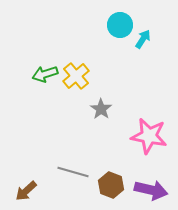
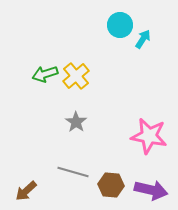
gray star: moved 25 px left, 13 px down
brown hexagon: rotated 15 degrees counterclockwise
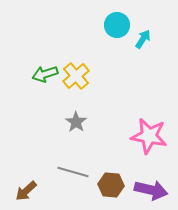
cyan circle: moved 3 px left
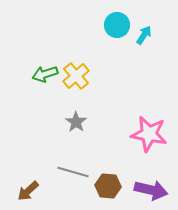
cyan arrow: moved 1 px right, 4 px up
pink star: moved 2 px up
brown hexagon: moved 3 px left, 1 px down
brown arrow: moved 2 px right
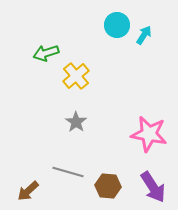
green arrow: moved 1 px right, 21 px up
gray line: moved 5 px left
purple arrow: moved 2 px right, 3 px up; rotated 44 degrees clockwise
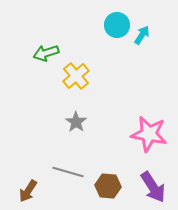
cyan arrow: moved 2 px left
brown arrow: rotated 15 degrees counterclockwise
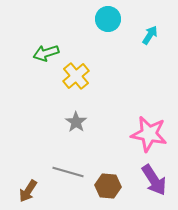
cyan circle: moved 9 px left, 6 px up
cyan arrow: moved 8 px right
purple arrow: moved 1 px right, 7 px up
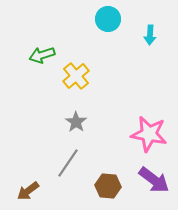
cyan arrow: rotated 150 degrees clockwise
green arrow: moved 4 px left, 2 px down
gray line: moved 9 px up; rotated 72 degrees counterclockwise
purple arrow: rotated 20 degrees counterclockwise
brown arrow: rotated 20 degrees clockwise
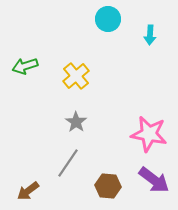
green arrow: moved 17 px left, 11 px down
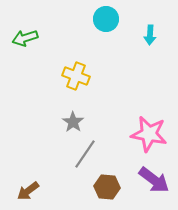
cyan circle: moved 2 px left
green arrow: moved 28 px up
yellow cross: rotated 28 degrees counterclockwise
gray star: moved 3 px left
gray line: moved 17 px right, 9 px up
brown hexagon: moved 1 px left, 1 px down
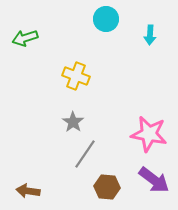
brown arrow: rotated 45 degrees clockwise
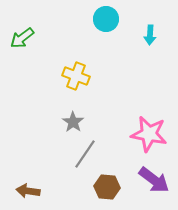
green arrow: moved 3 px left; rotated 20 degrees counterclockwise
